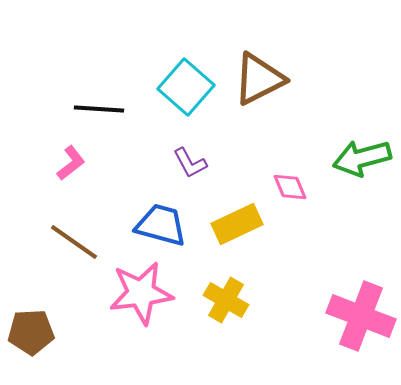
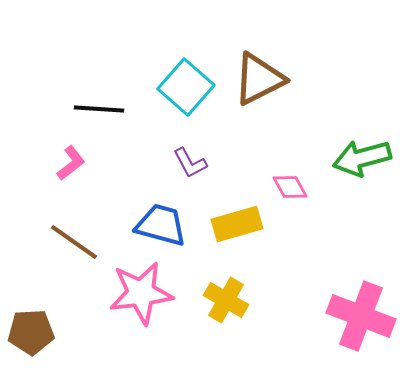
pink diamond: rotated 6 degrees counterclockwise
yellow rectangle: rotated 9 degrees clockwise
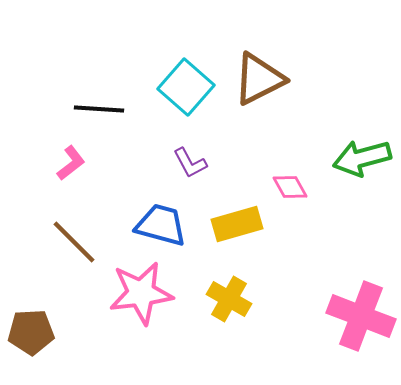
brown line: rotated 10 degrees clockwise
yellow cross: moved 3 px right, 1 px up
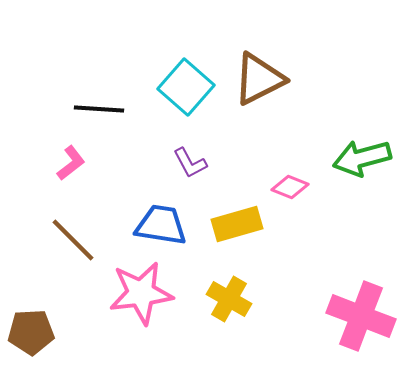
pink diamond: rotated 39 degrees counterclockwise
blue trapezoid: rotated 6 degrees counterclockwise
brown line: moved 1 px left, 2 px up
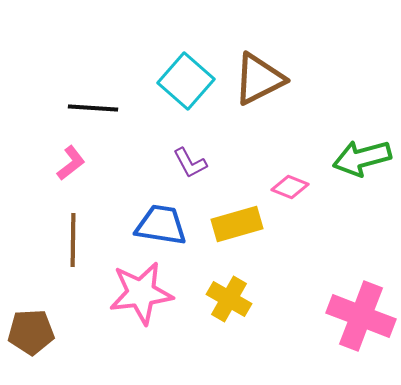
cyan square: moved 6 px up
black line: moved 6 px left, 1 px up
brown line: rotated 46 degrees clockwise
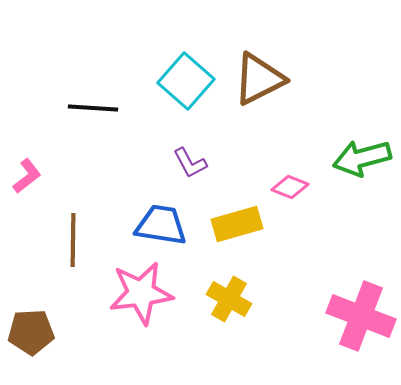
pink L-shape: moved 44 px left, 13 px down
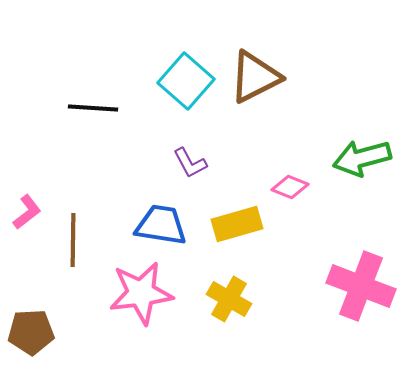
brown triangle: moved 4 px left, 2 px up
pink L-shape: moved 36 px down
pink cross: moved 30 px up
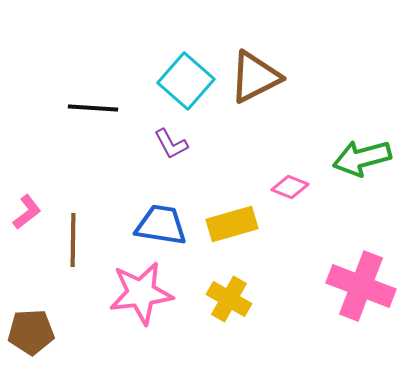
purple L-shape: moved 19 px left, 19 px up
yellow rectangle: moved 5 px left
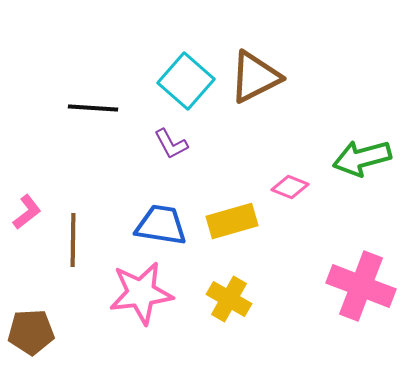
yellow rectangle: moved 3 px up
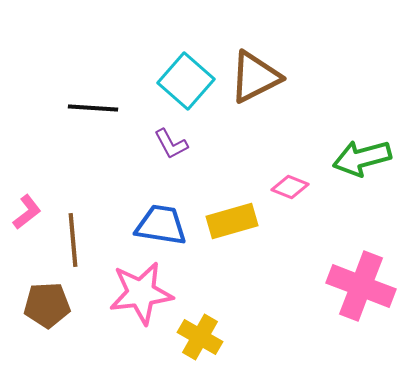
brown line: rotated 6 degrees counterclockwise
yellow cross: moved 29 px left, 38 px down
brown pentagon: moved 16 px right, 27 px up
